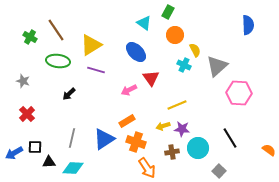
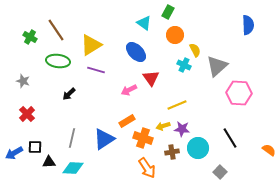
orange cross: moved 7 px right, 4 px up
gray square: moved 1 px right, 1 px down
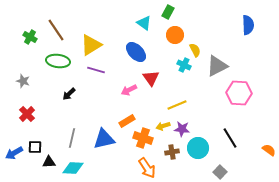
gray triangle: rotated 15 degrees clockwise
blue triangle: rotated 20 degrees clockwise
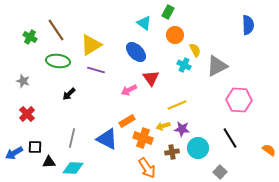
pink hexagon: moved 7 px down
blue triangle: moved 3 px right; rotated 40 degrees clockwise
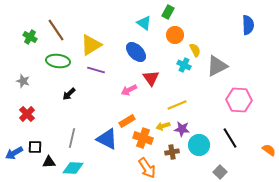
cyan circle: moved 1 px right, 3 px up
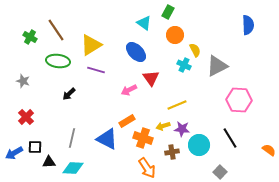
red cross: moved 1 px left, 3 px down
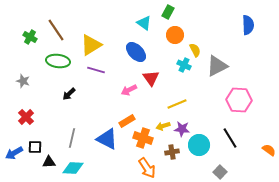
yellow line: moved 1 px up
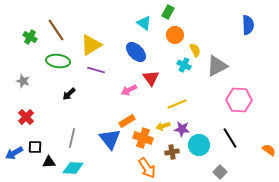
blue triangle: moved 3 px right; rotated 25 degrees clockwise
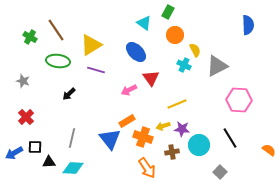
orange cross: moved 1 px up
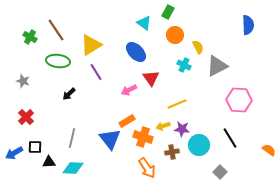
yellow semicircle: moved 3 px right, 3 px up
purple line: moved 2 px down; rotated 42 degrees clockwise
